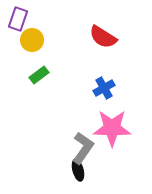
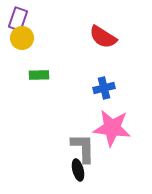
yellow circle: moved 10 px left, 2 px up
green rectangle: rotated 36 degrees clockwise
blue cross: rotated 15 degrees clockwise
pink star: rotated 6 degrees clockwise
gray L-shape: rotated 36 degrees counterclockwise
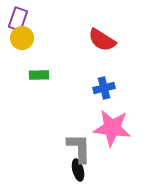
red semicircle: moved 1 px left, 3 px down
gray L-shape: moved 4 px left
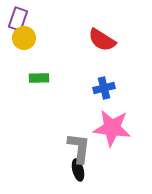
yellow circle: moved 2 px right
green rectangle: moved 3 px down
gray L-shape: rotated 8 degrees clockwise
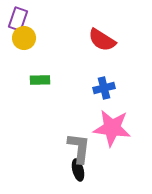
green rectangle: moved 1 px right, 2 px down
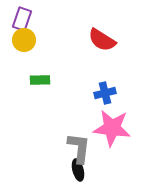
purple rectangle: moved 4 px right
yellow circle: moved 2 px down
blue cross: moved 1 px right, 5 px down
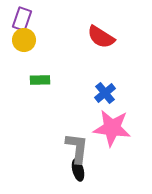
red semicircle: moved 1 px left, 3 px up
blue cross: rotated 25 degrees counterclockwise
gray L-shape: moved 2 px left
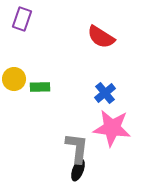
yellow circle: moved 10 px left, 39 px down
green rectangle: moved 7 px down
black ellipse: rotated 35 degrees clockwise
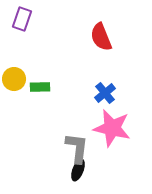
red semicircle: rotated 36 degrees clockwise
pink star: rotated 6 degrees clockwise
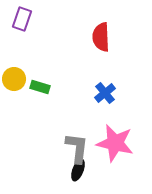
red semicircle: rotated 20 degrees clockwise
green rectangle: rotated 18 degrees clockwise
pink star: moved 3 px right, 15 px down
